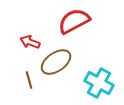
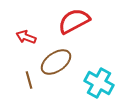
red arrow: moved 4 px left, 5 px up
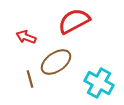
brown line: moved 1 px right, 1 px up
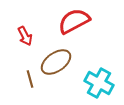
red arrow: moved 1 px left, 1 px up; rotated 138 degrees counterclockwise
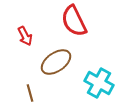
red semicircle: rotated 88 degrees counterclockwise
brown line: moved 14 px down
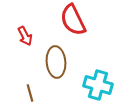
red semicircle: moved 1 px left, 1 px up
brown ellipse: rotated 60 degrees counterclockwise
cyan cross: moved 1 px left, 2 px down; rotated 12 degrees counterclockwise
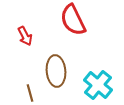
brown ellipse: moved 9 px down
cyan cross: rotated 24 degrees clockwise
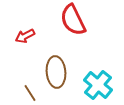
red arrow: rotated 90 degrees clockwise
brown ellipse: moved 1 px down
brown line: rotated 18 degrees counterclockwise
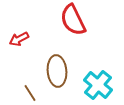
red arrow: moved 6 px left, 3 px down
brown ellipse: moved 1 px right, 1 px up
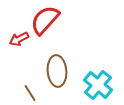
red semicircle: moved 28 px left; rotated 68 degrees clockwise
